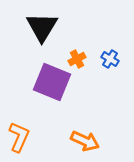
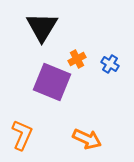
blue cross: moved 5 px down
orange L-shape: moved 3 px right, 2 px up
orange arrow: moved 2 px right, 2 px up
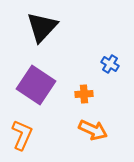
black triangle: rotated 12 degrees clockwise
orange cross: moved 7 px right, 35 px down; rotated 24 degrees clockwise
purple square: moved 16 px left, 3 px down; rotated 12 degrees clockwise
orange arrow: moved 6 px right, 9 px up
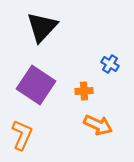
orange cross: moved 3 px up
orange arrow: moved 5 px right, 5 px up
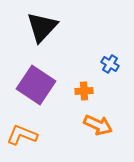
orange L-shape: rotated 92 degrees counterclockwise
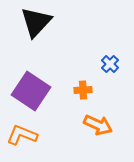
black triangle: moved 6 px left, 5 px up
blue cross: rotated 12 degrees clockwise
purple square: moved 5 px left, 6 px down
orange cross: moved 1 px left, 1 px up
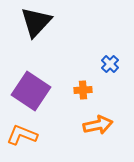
orange arrow: rotated 36 degrees counterclockwise
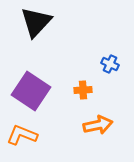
blue cross: rotated 18 degrees counterclockwise
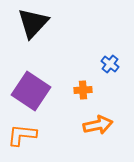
black triangle: moved 3 px left, 1 px down
blue cross: rotated 12 degrees clockwise
orange L-shape: rotated 16 degrees counterclockwise
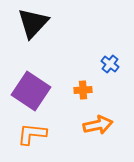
orange L-shape: moved 10 px right, 1 px up
